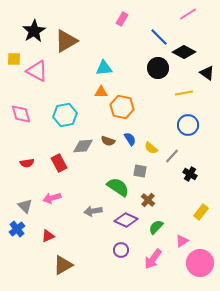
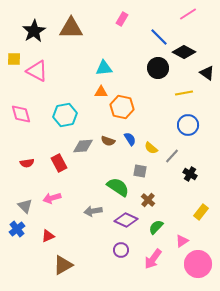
brown triangle at (66, 41): moved 5 px right, 13 px up; rotated 30 degrees clockwise
pink circle at (200, 263): moved 2 px left, 1 px down
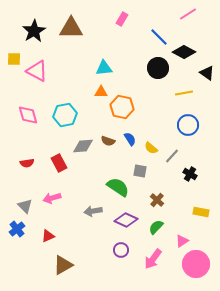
pink diamond at (21, 114): moved 7 px right, 1 px down
brown cross at (148, 200): moved 9 px right
yellow rectangle at (201, 212): rotated 63 degrees clockwise
pink circle at (198, 264): moved 2 px left
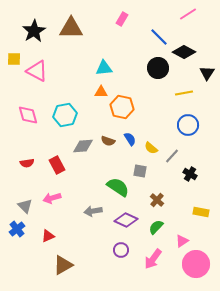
black triangle at (207, 73): rotated 28 degrees clockwise
red rectangle at (59, 163): moved 2 px left, 2 px down
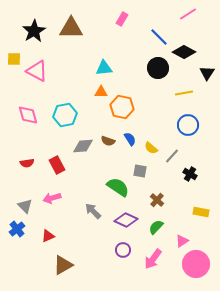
gray arrow at (93, 211): rotated 54 degrees clockwise
purple circle at (121, 250): moved 2 px right
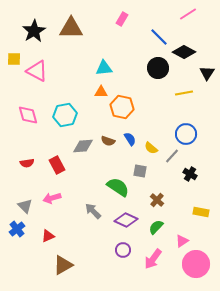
blue circle at (188, 125): moved 2 px left, 9 px down
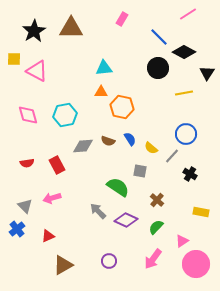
gray arrow at (93, 211): moved 5 px right
purple circle at (123, 250): moved 14 px left, 11 px down
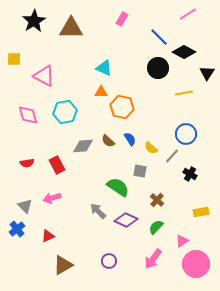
black star at (34, 31): moved 10 px up
cyan triangle at (104, 68): rotated 30 degrees clockwise
pink triangle at (37, 71): moved 7 px right, 5 px down
cyan hexagon at (65, 115): moved 3 px up
brown semicircle at (108, 141): rotated 24 degrees clockwise
yellow rectangle at (201, 212): rotated 21 degrees counterclockwise
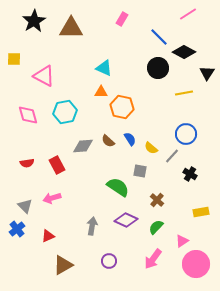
gray arrow at (98, 211): moved 6 px left, 15 px down; rotated 54 degrees clockwise
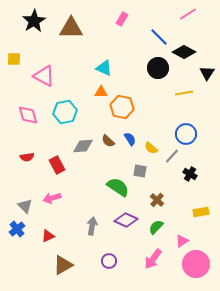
red semicircle at (27, 163): moved 6 px up
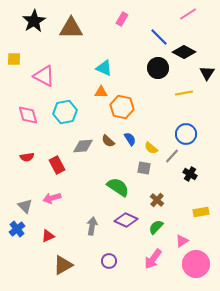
gray square at (140, 171): moved 4 px right, 3 px up
